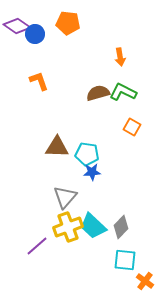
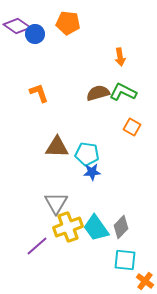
orange L-shape: moved 12 px down
gray triangle: moved 9 px left, 6 px down; rotated 10 degrees counterclockwise
cyan trapezoid: moved 3 px right, 2 px down; rotated 12 degrees clockwise
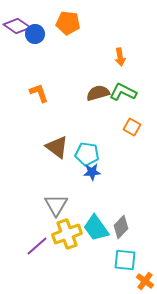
brown triangle: rotated 35 degrees clockwise
gray triangle: moved 2 px down
yellow cross: moved 1 px left, 7 px down
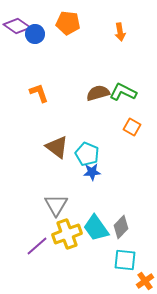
orange arrow: moved 25 px up
cyan pentagon: rotated 15 degrees clockwise
orange cross: rotated 18 degrees clockwise
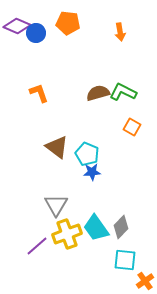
purple diamond: rotated 12 degrees counterclockwise
blue circle: moved 1 px right, 1 px up
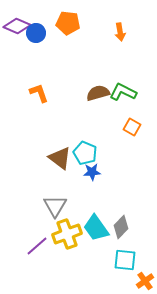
brown triangle: moved 3 px right, 11 px down
cyan pentagon: moved 2 px left, 1 px up
gray triangle: moved 1 px left, 1 px down
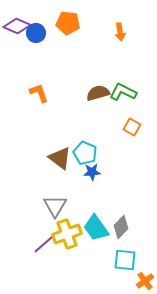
purple line: moved 7 px right, 2 px up
